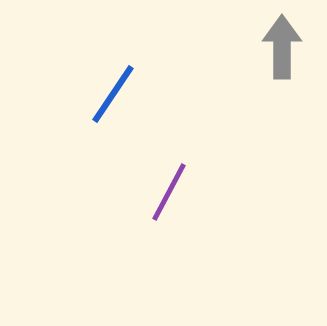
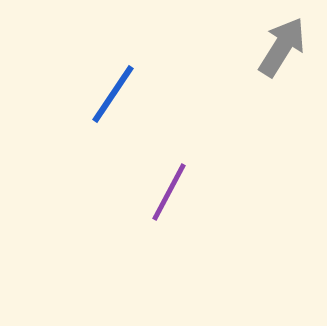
gray arrow: rotated 32 degrees clockwise
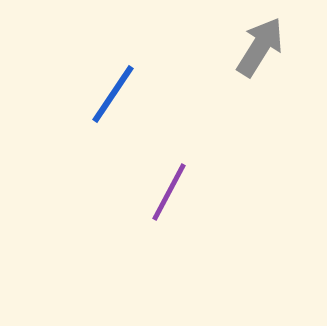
gray arrow: moved 22 px left
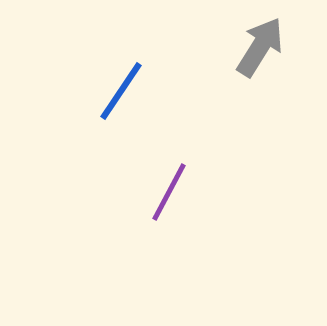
blue line: moved 8 px right, 3 px up
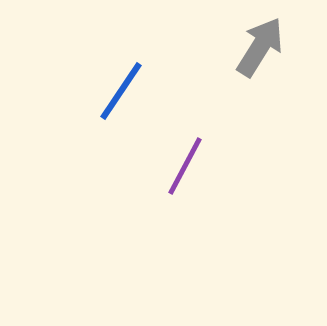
purple line: moved 16 px right, 26 px up
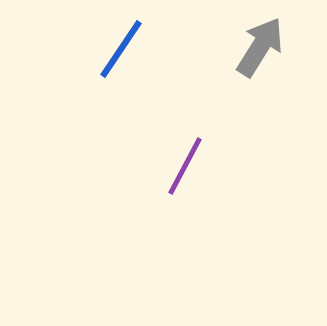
blue line: moved 42 px up
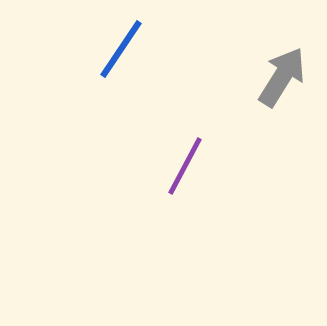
gray arrow: moved 22 px right, 30 px down
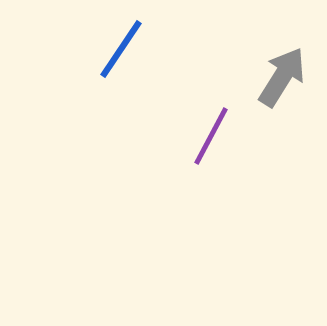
purple line: moved 26 px right, 30 px up
